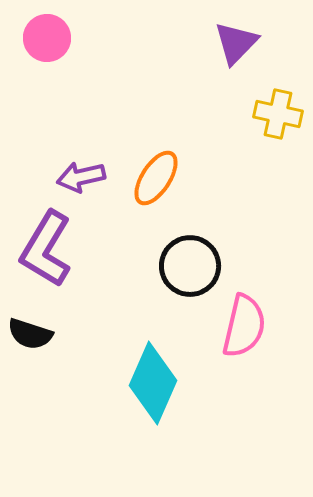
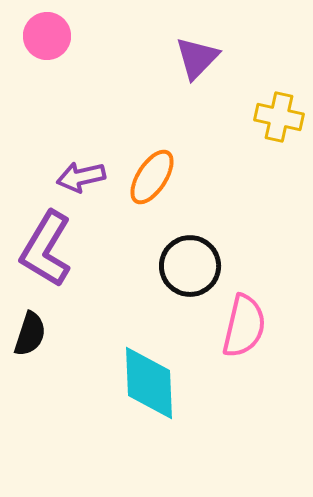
pink circle: moved 2 px up
purple triangle: moved 39 px left, 15 px down
yellow cross: moved 1 px right, 3 px down
orange ellipse: moved 4 px left, 1 px up
black semicircle: rotated 90 degrees counterclockwise
cyan diamond: moved 4 px left; rotated 26 degrees counterclockwise
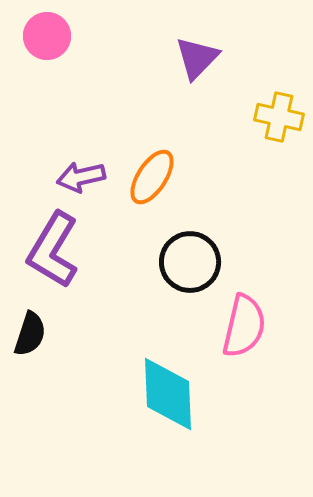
purple L-shape: moved 7 px right, 1 px down
black circle: moved 4 px up
cyan diamond: moved 19 px right, 11 px down
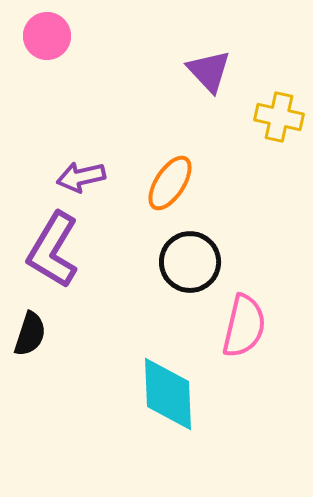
purple triangle: moved 12 px right, 13 px down; rotated 27 degrees counterclockwise
orange ellipse: moved 18 px right, 6 px down
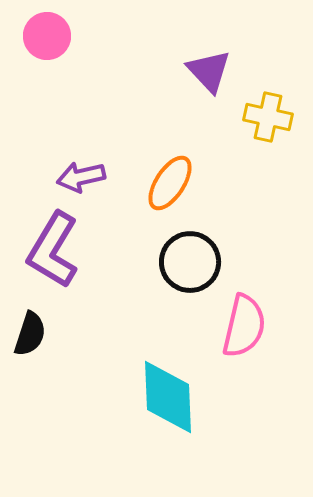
yellow cross: moved 11 px left
cyan diamond: moved 3 px down
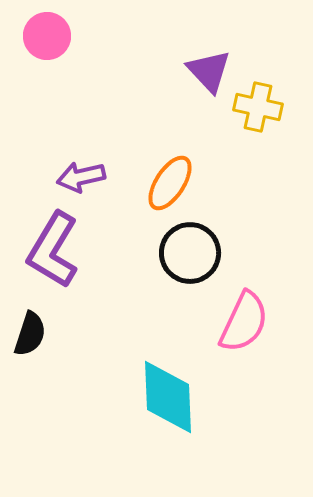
yellow cross: moved 10 px left, 10 px up
black circle: moved 9 px up
pink semicircle: moved 4 px up; rotated 12 degrees clockwise
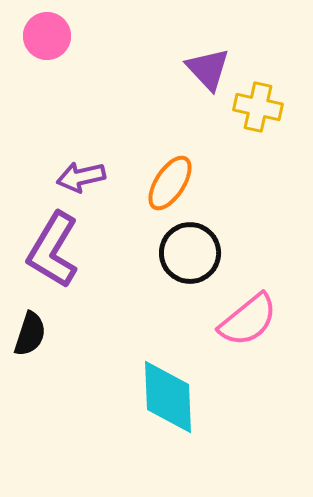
purple triangle: moved 1 px left, 2 px up
pink semicircle: moved 4 px right, 2 px up; rotated 26 degrees clockwise
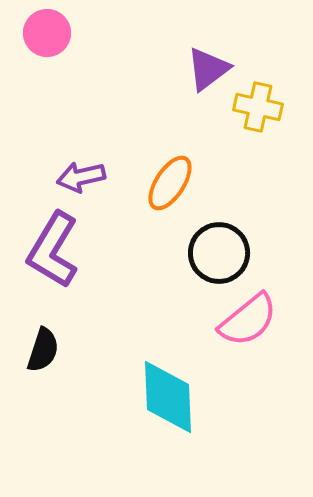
pink circle: moved 3 px up
purple triangle: rotated 36 degrees clockwise
black circle: moved 29 px right
black semicircle: moved 13 px right, 16 px down
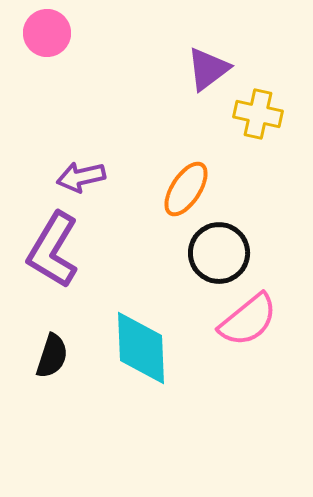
yellow cross: moved 7 px down
orange ellipse: moved 16 px right, 6 px down
black semicircle: moved 9 px right, 6 px down
cyan diamond: moved 27 px left, 49 px up
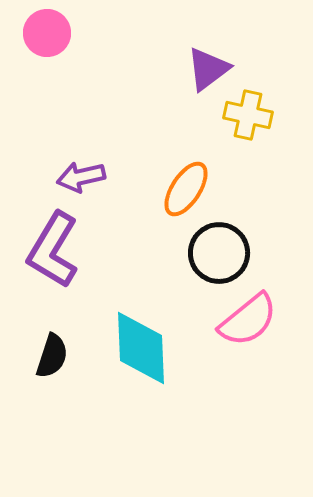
yellow cross: moved 10 px left, 1 px down
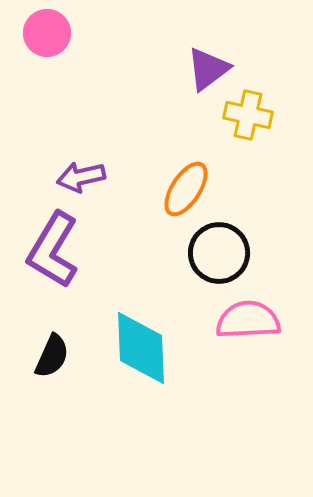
pink semicircle: rotated 144 degrees counterclockwise
black semicircle: rotated 6 degrees clockwise
